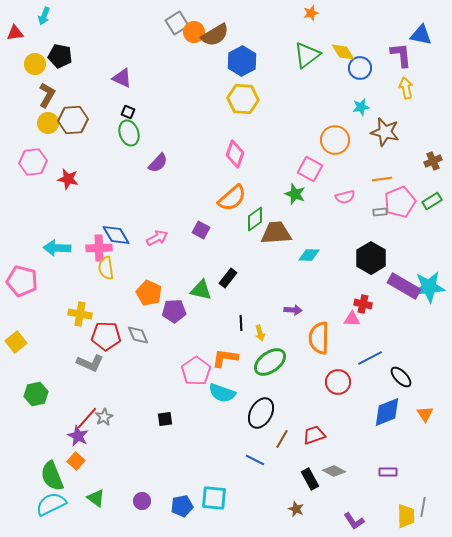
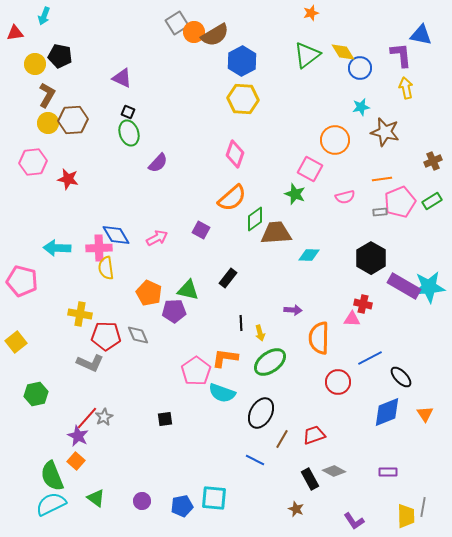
green triangle at (201, 290): moved 13 px left
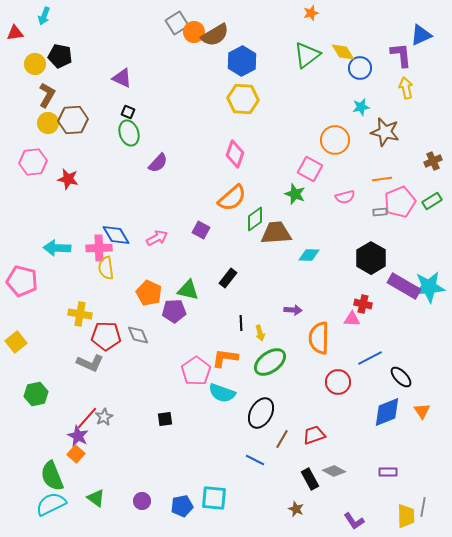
blue triangle at (421, 35): rotated 35 degrees counterclockwise
orange triangle at (425, 414): moved 3 px left, 3 px up
orange square at (76, 461): moved 7 px up
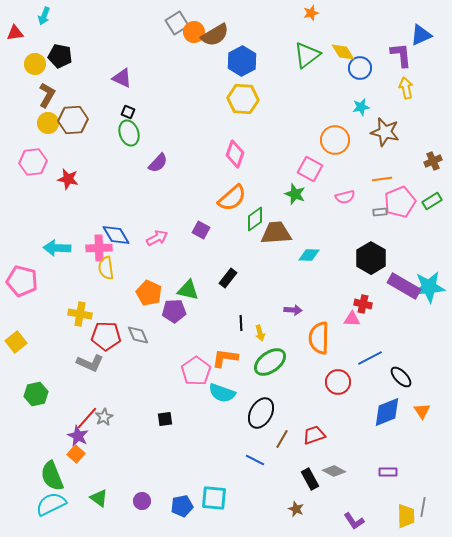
green triangle at (96, 498): moved 3 px right
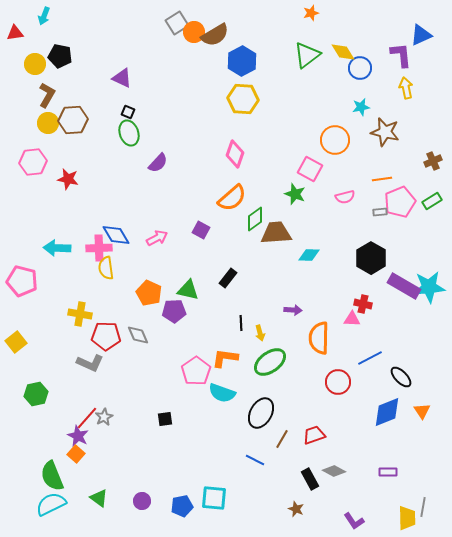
yellow trapezoid at (406, 516): moved 1 px right, 2 px down
